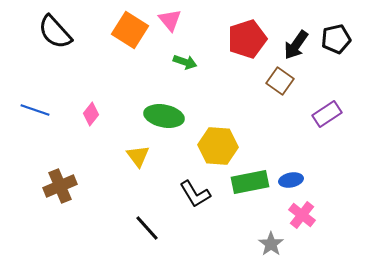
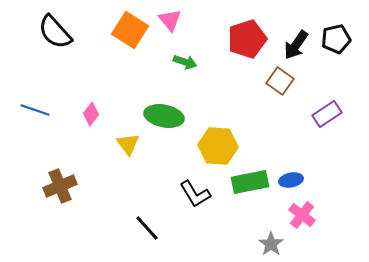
yellow triangle: moved 10 px left, 12 px up
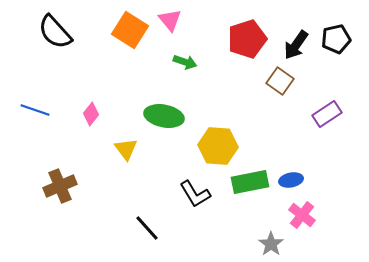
yellow triangle: moved 2 px left, 5 px down
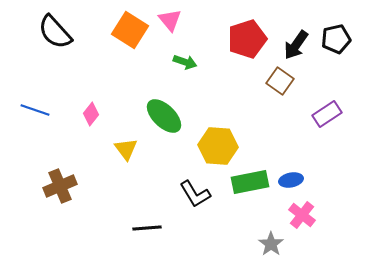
green ellipse: rotated 33 degrees clockwise
black line: rotated 52 degrees counterclockwise
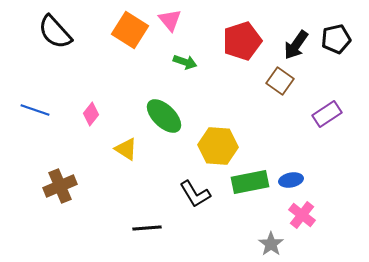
red pentagon: moved 5 px left, 2 px down
yellow triangle: rotated 20 degrees counterclockwise
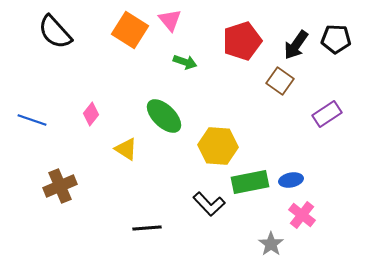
black pentagon: rotated 16 degrees clockwise
blue line: moved 3 px left, 10 px down
black L-shape: moved 14 px right, 10 px down; rotated 12 degrees counterclockwise
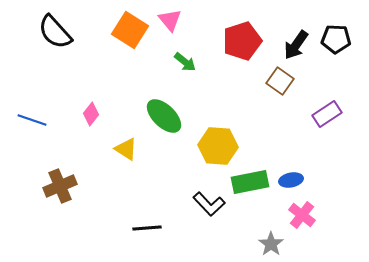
green arrow: rotated 20 degrees clockwise
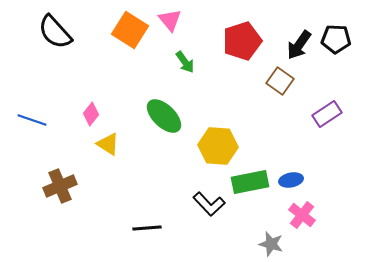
black arrow: moved 3 px right
green arrow: rotated 15 degrees clockwise
yellow triangle: moved 18 px left, 5 px up
gray star: rotated 20 degrees counterclockwise
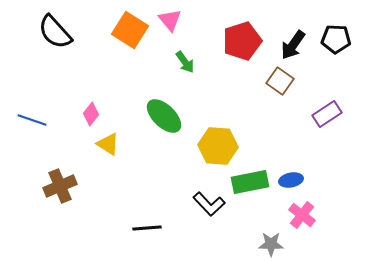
black arrow: moved 6 px left
gray star: rotated 15 degrees counterclockwise
